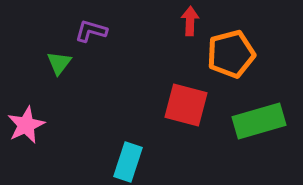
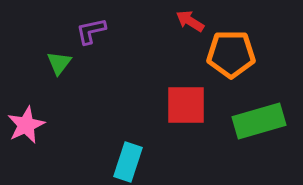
red arrow: rotated 60 degrees counterclockwise
purple L-shape: rotated 28 degrees counterclockwise
orange pentagon: rotated 15 degrees clockwise
red square: rotated 15 degrees counterclockwise
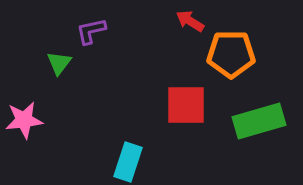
pink star: moved 2 px left, 5 px up; rotated 18 degrees clockwise
